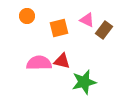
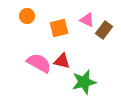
pink semicircle: rotated 30 degrees clockwise
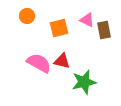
brown rectangle: rotated 48 degrees counterclockwise
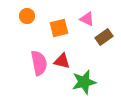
pink triangle: moved 1 px up
brown rectangle: moved 7 px down; rotated 66 degrees clockwise
pink semicircle: rotated 50 degrees clockwise
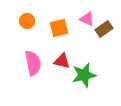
orange circle: moved 5 px down
brown rectangle: moved 8 px up
pink semicircle: moved 6 px left
green star: moved 7 px up
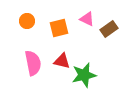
brown rectangle: moved 5 px right
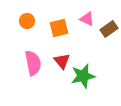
red triangle: rotated 36 degrees clockwise
green star: moved 1 px left, 1 px down
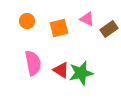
red triangle: moved 1 px left, 9 px down; rotated 18 degrees counterclockwise
green star: moved 2 px left, 3 px up
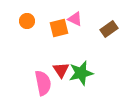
pink triangle: moved 12 px left
pink semicircle: moved 10 px right, 20 px down
red triangle: rotated 24 degrees clockwise
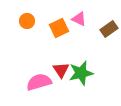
pink triangle: moved 4 px right
orange square: rotated 12 degrees counterclockwise
pink semicircle: moved 4 px left, 1 px up; rotated 95 degrees counterclockwise
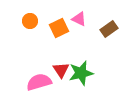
orange circle: moved 3 px right
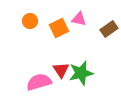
pink triangle: rotated 14 degrees counterclockwise
